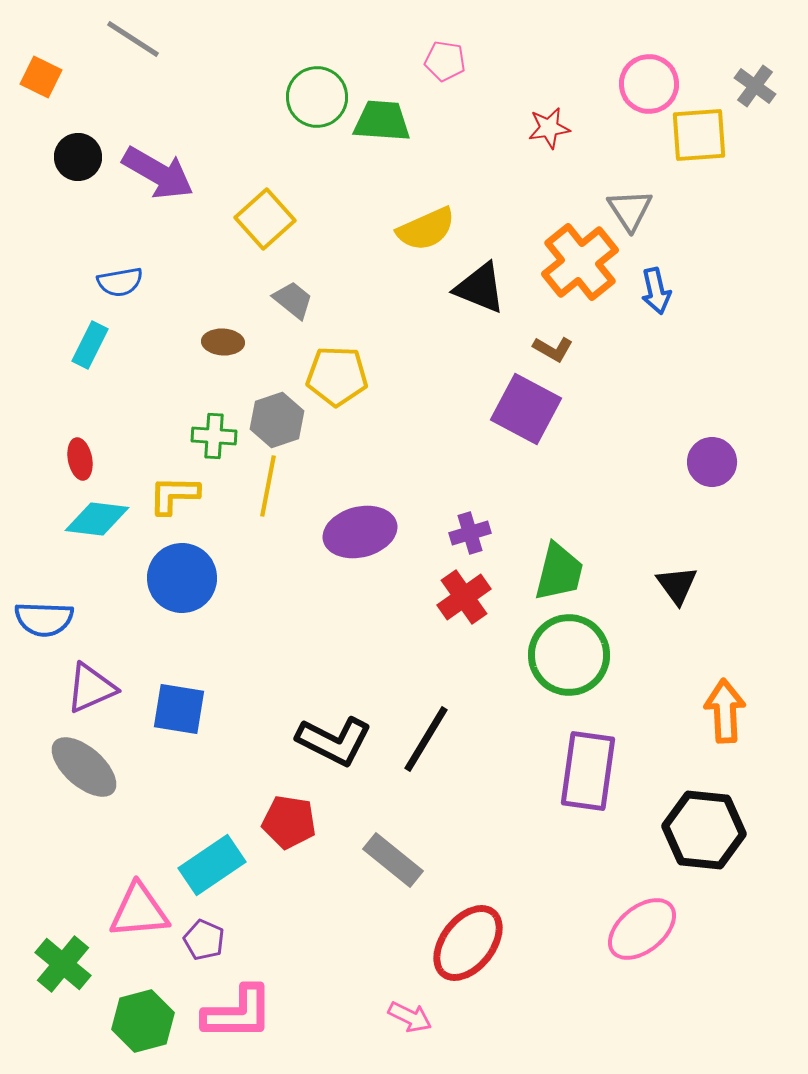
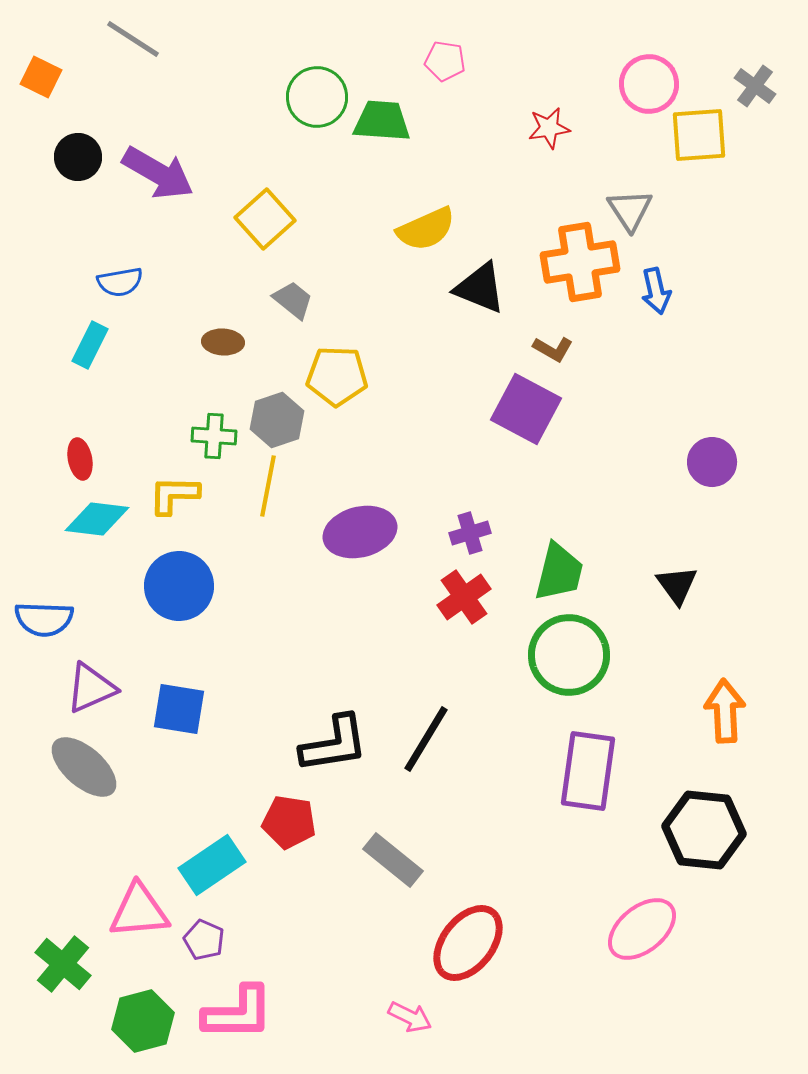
orange cross at (580, 262): rotated 30 degrees clockwise
blue circle at (182, 578): moved 3 px left, 8 px down
black L-shape at (334, 741): moved 3 px down; rotated 36 degrees counterclockwise
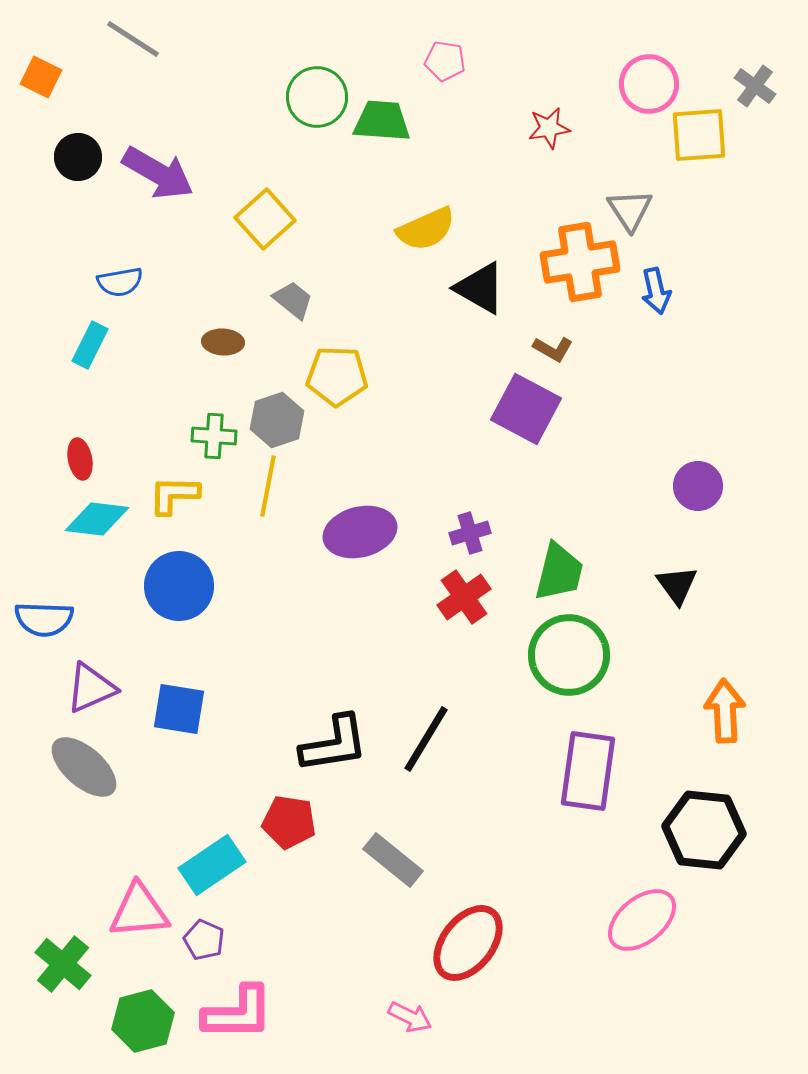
black triangle at (480, 288): rotated 8 degrees clockwise
purple circle at (712, 462): moved 14 px left, 24 px down
pink ellipse at (642, 929): moved 9 px up
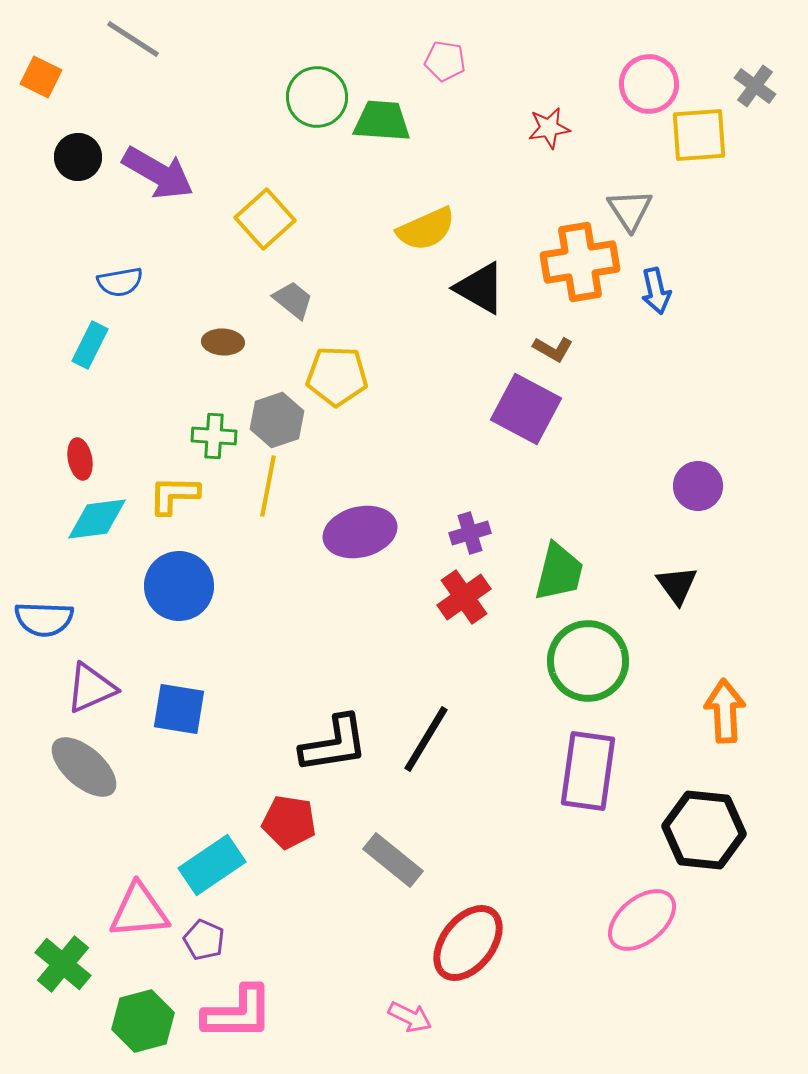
cyan diamond at (97, 519): rotated 14 degrees counterclockwise
green circle at (569, 655): moved 19 px right, 6 px down
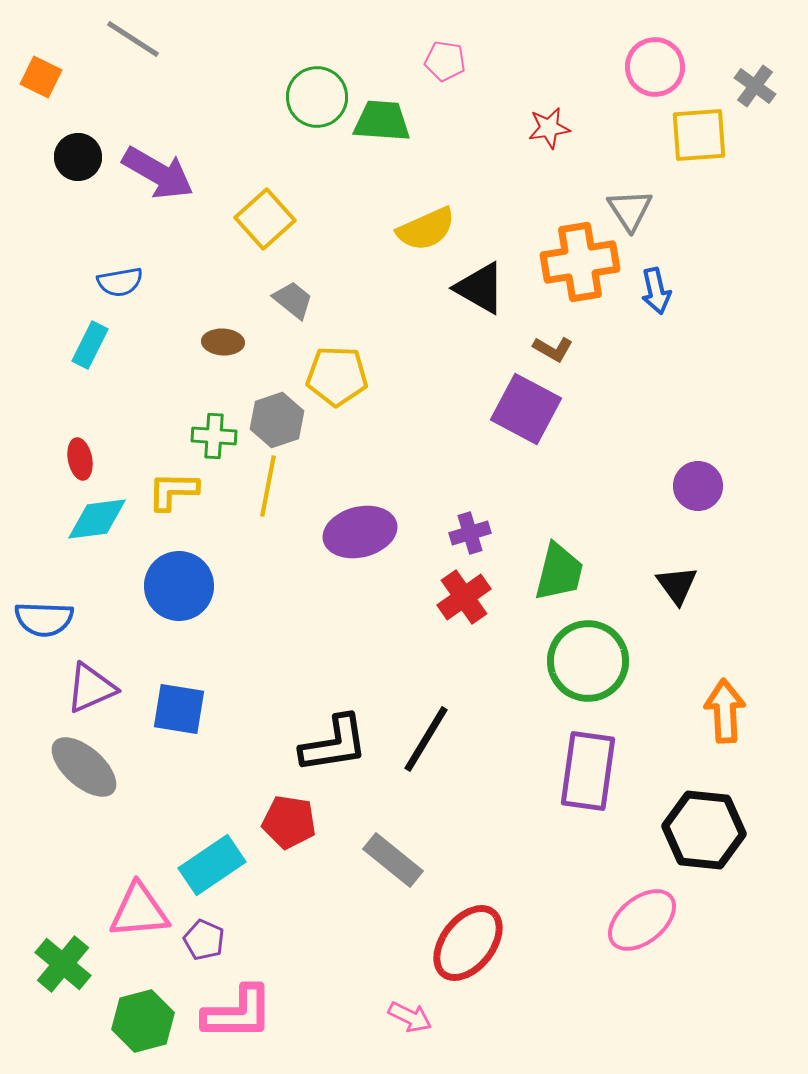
pink circle at (649, 84): moved 6 px right, 17 px up
yellow L-shape at (174, 495): moved 1 px left, 4 px up
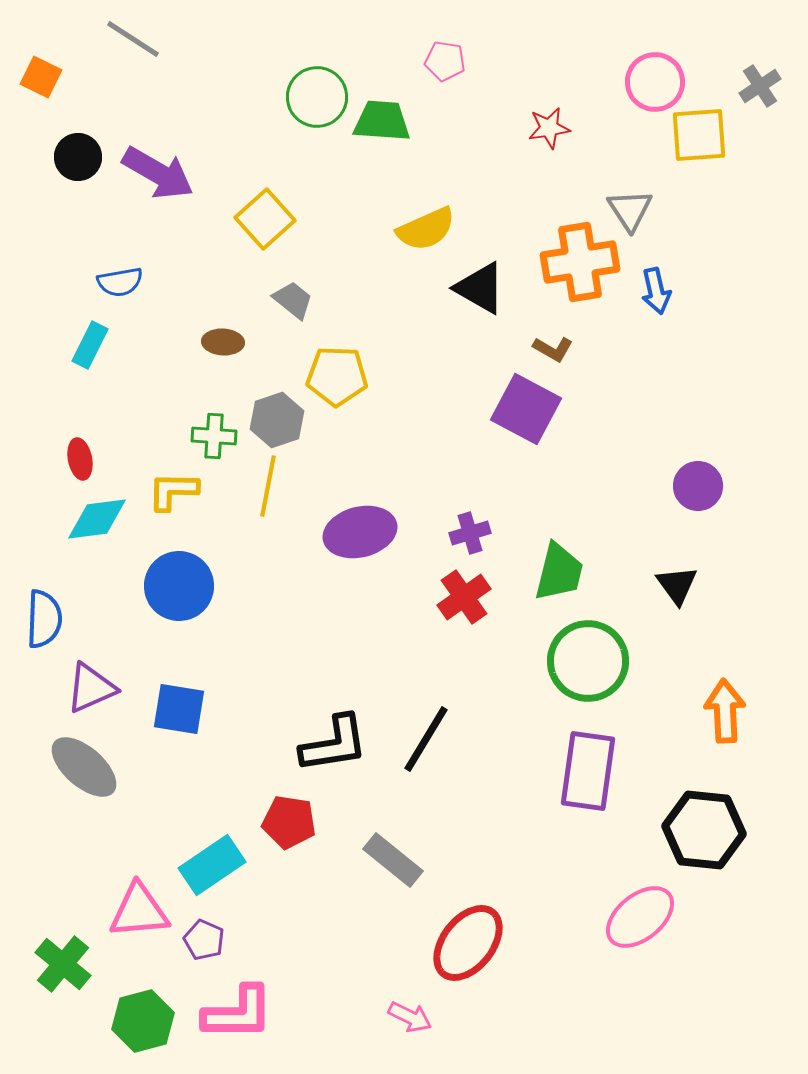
pink circle at (655, 67): moved 15 px down
gray cross at (755, 86): moved 5 px right; rotated 21 degrees clockwise
blue semicircle at (44, 619): rotated 90 degrees counterclockwise
pink ellipse at (642, 920): moved 2 px left, 3 px up
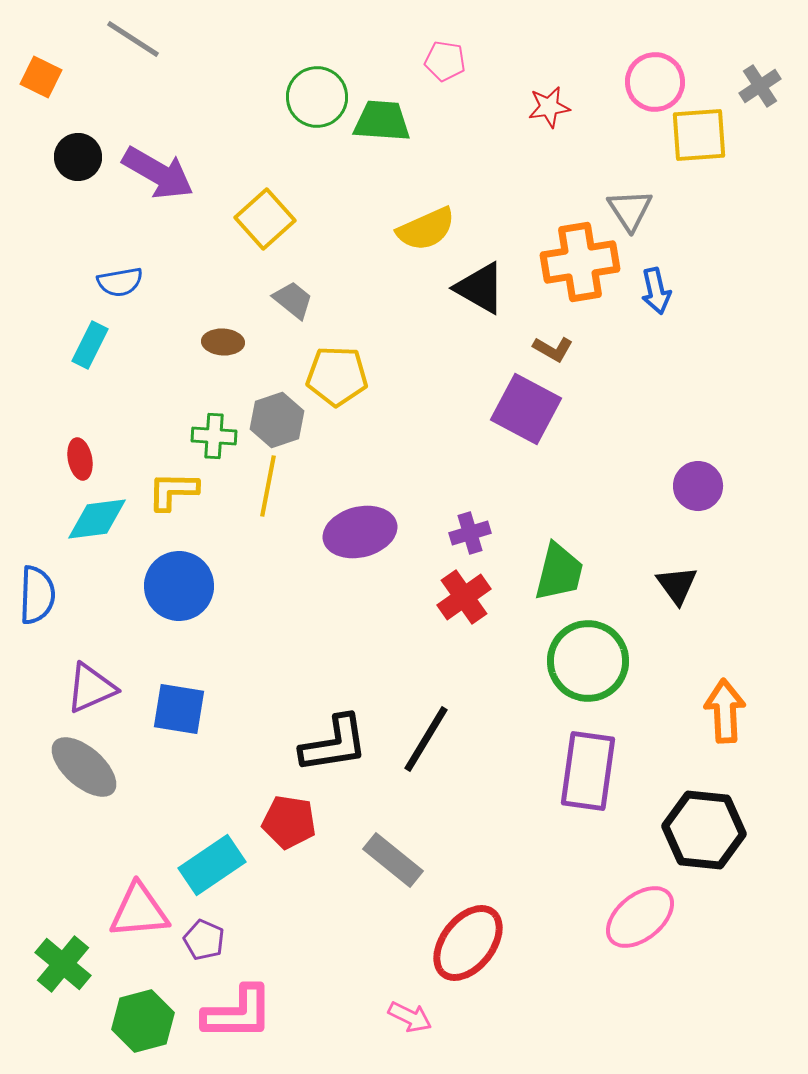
red star at (549, 128): moved 21 px up
blue semicircle at (44, 619): moved 7 px left, 24 px up
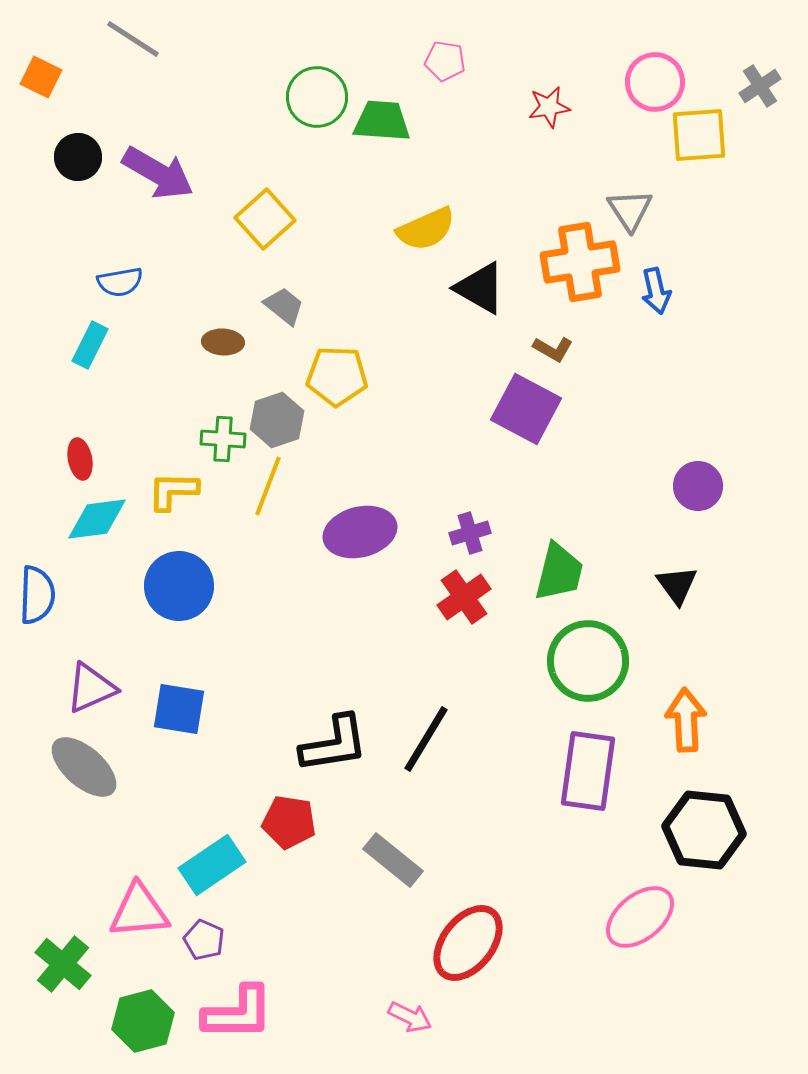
gray trapezoid at (293, 300): moved 9 px left, 6 px down
green cross at (214, 436): moved 9 px right, 3 px down
yellow line at (268, 486): rotated 10 degrees clockwise
orange arrow at (725, 711): moved 39 px left, 9 px down
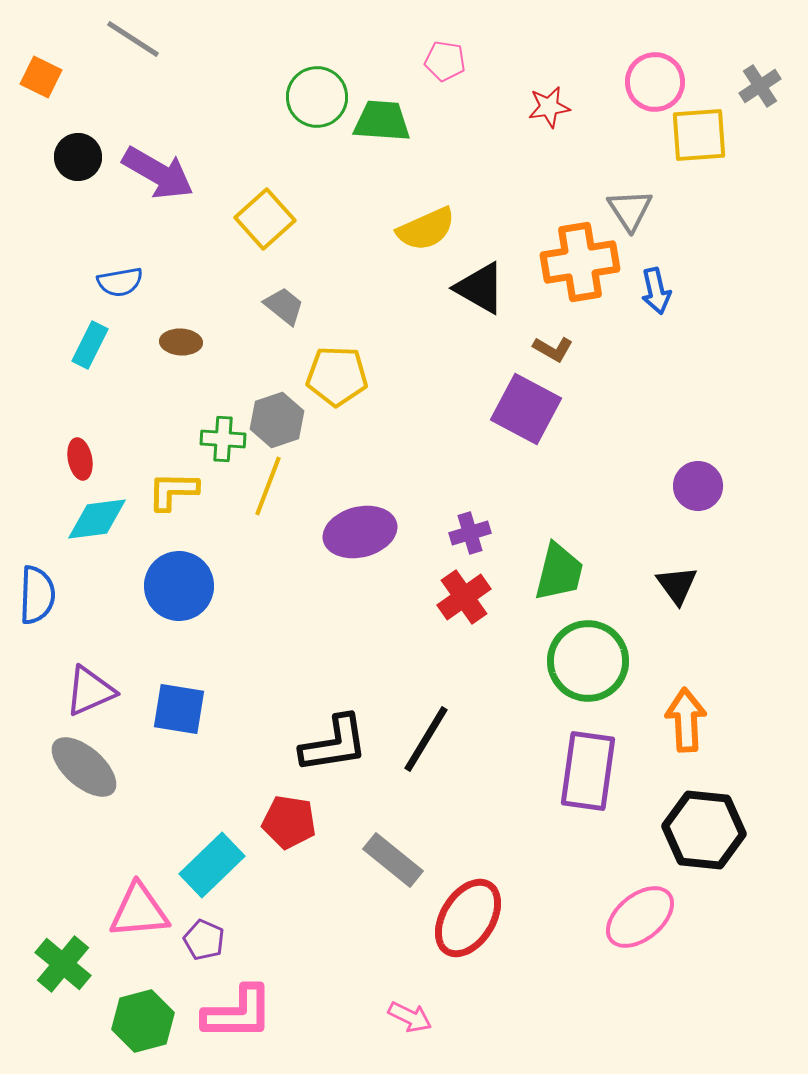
brown ellipse at (223, 342): moved 42 px left
purple triangle at (91, 688): moved 1 px left, 3 px down
cyan rectangle at (212, 865): rotated 10 degrees counterclockwise
red ellipse at (468, 943): moved 25 px up; rotated 6 degrees counterclockwise
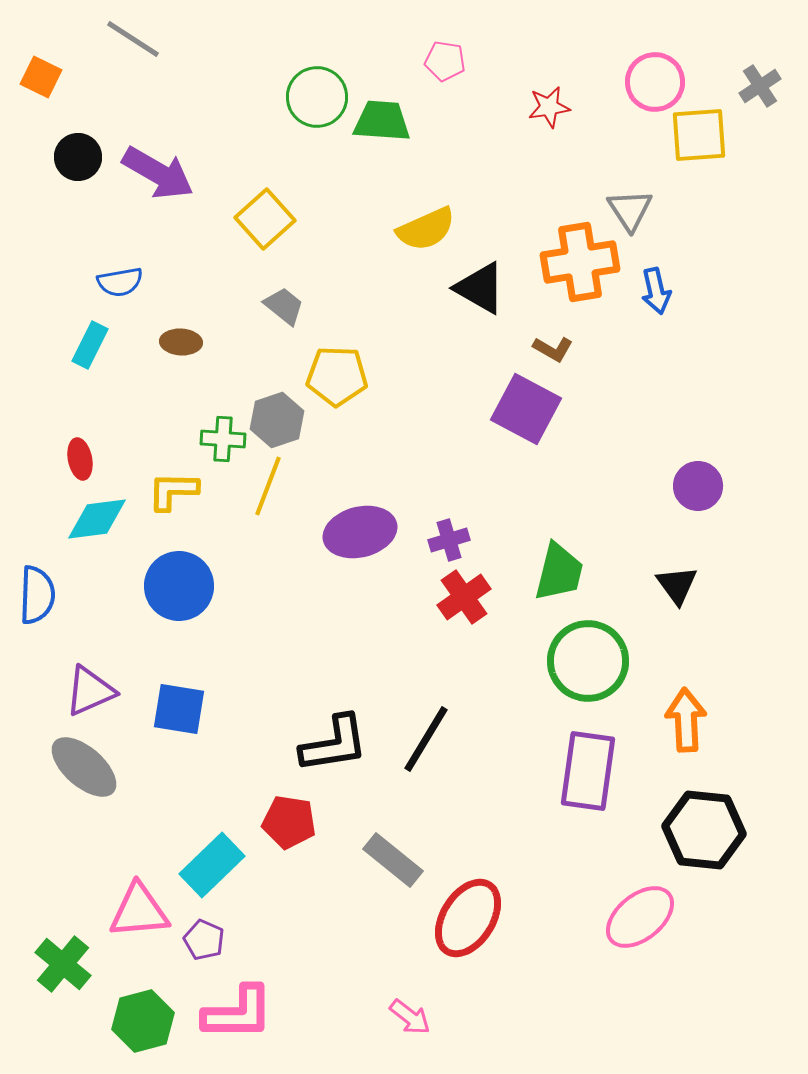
purple cross at (470, 533): moved 21 px left, 7 px down
pink arrow at (410, 1017): rotated 12 degrees clockwise
